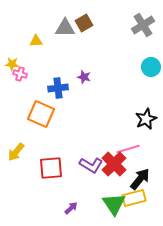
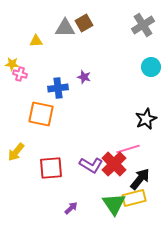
orange square: rotated 12 degrees counterclockwise
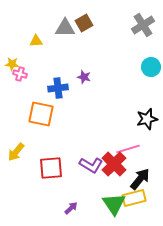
black star: moved 1 px right; rotated 10 degrees clockwise
